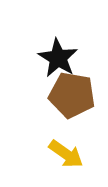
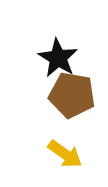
yellow arrow: moved 1 px left
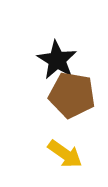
black star: moved 1 px left, 2 px down
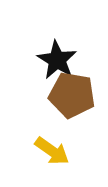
yellow arrow: moved 13 px left, 3 px up
